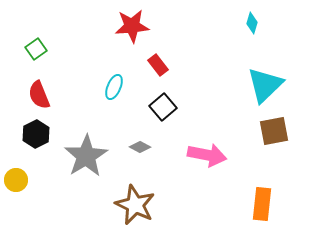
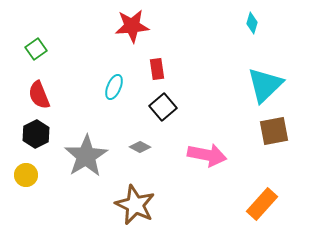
red rectangle: moved 1 px left, 4 px down; rotated 30 degrees clockwise
yellow circle: moved 10 px right, 5 px up
orange rectangle: rotated 36 degrees clockwise
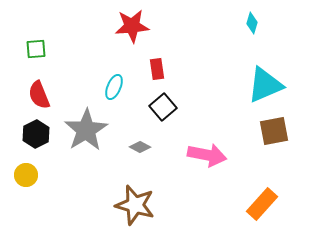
green square: rotated 30 degrees clockwise
cyan triangle: rotated 21 degrees clockwise
gray star: moved 26 px up
brown star: rotated 9 degrees counterclockwise
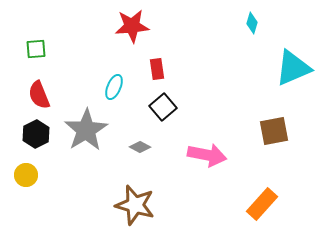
cyan triangle: moved 28 px right, 17 px up
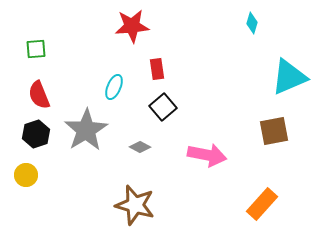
cyan triangle: moved 4 px left, 9 px down
black hexagon: rotated 8 degrees clockwise
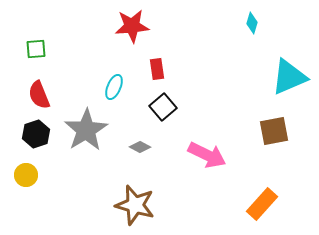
pink arrow: rotated 15 degrees clockwise
